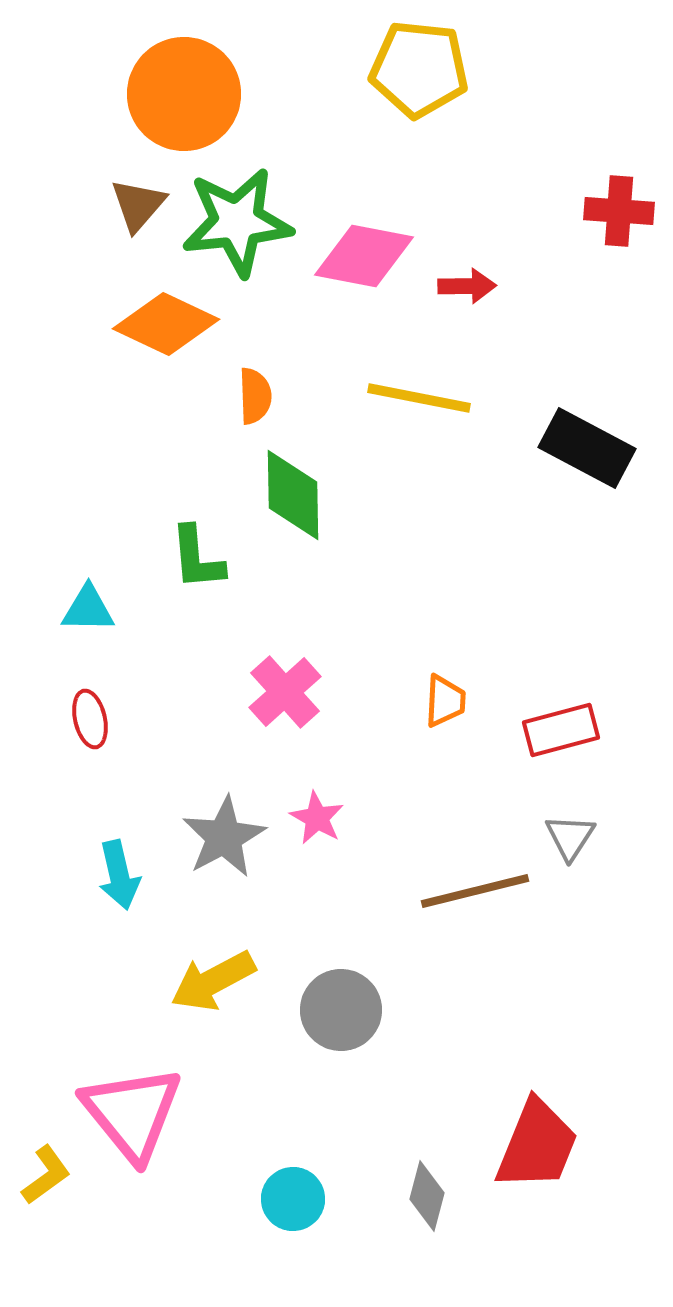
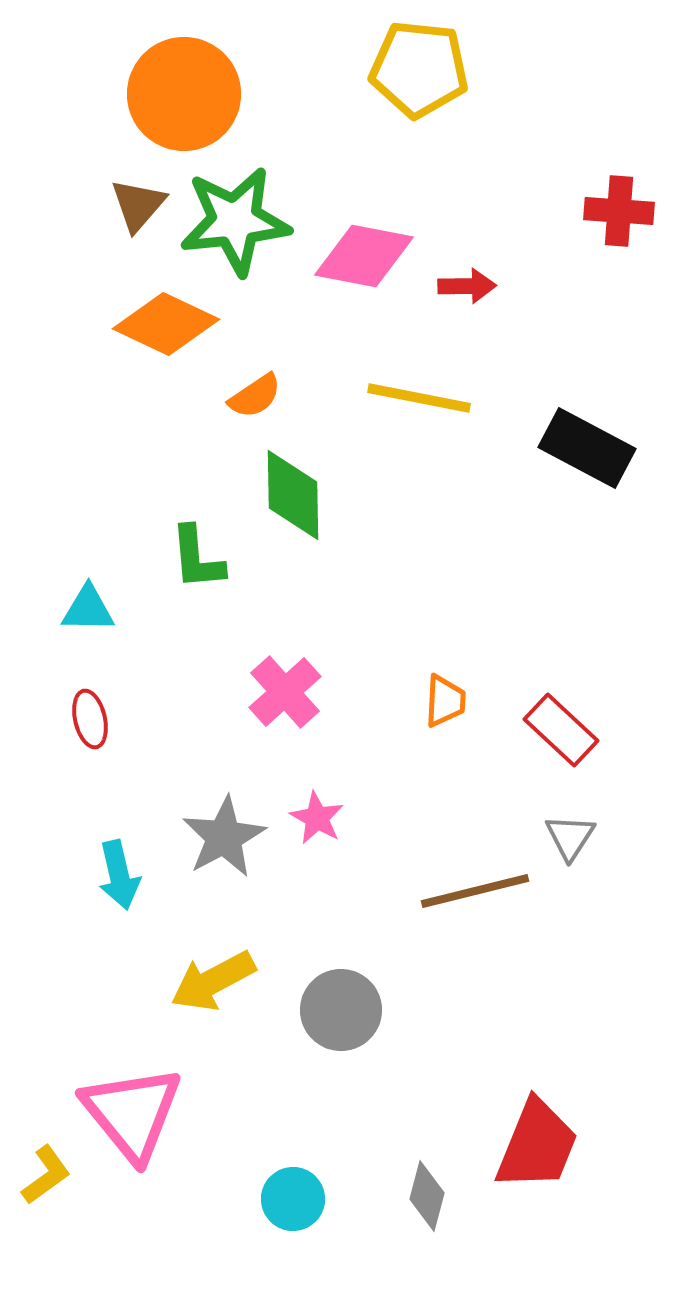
green star: moved 2 px left, 1 px up
orange semicircle: rotated 58 degrees clockwise
red rectangle: rotated 58 degrees clockwise
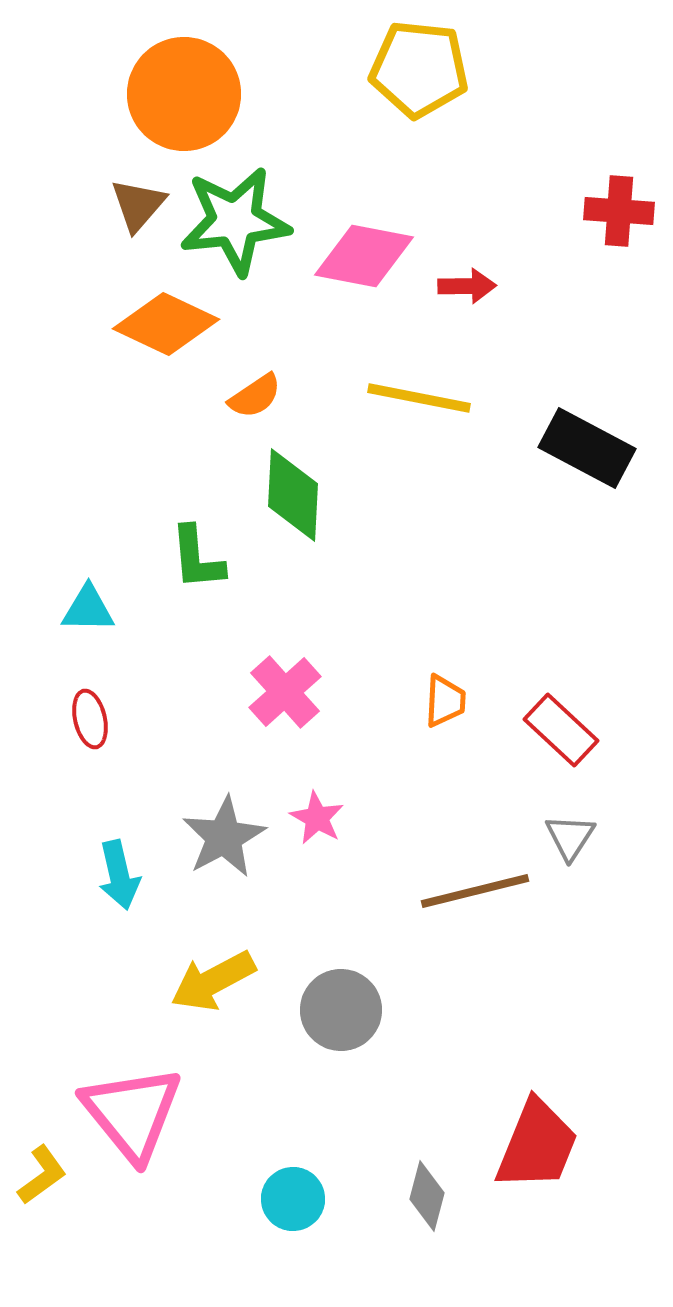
green diamond: rotated 4 degrees clockwise
yellow L-shape: moved 4 px left
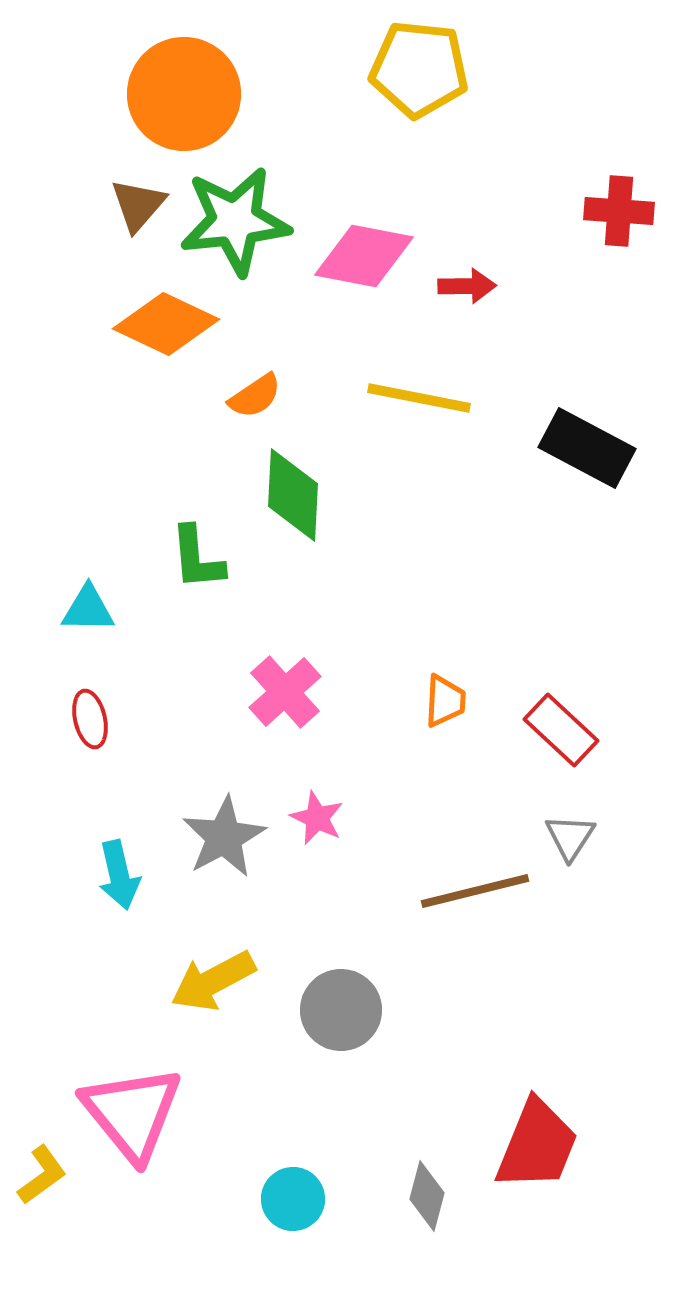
pink star: rotated 4 degrees counterclockwise
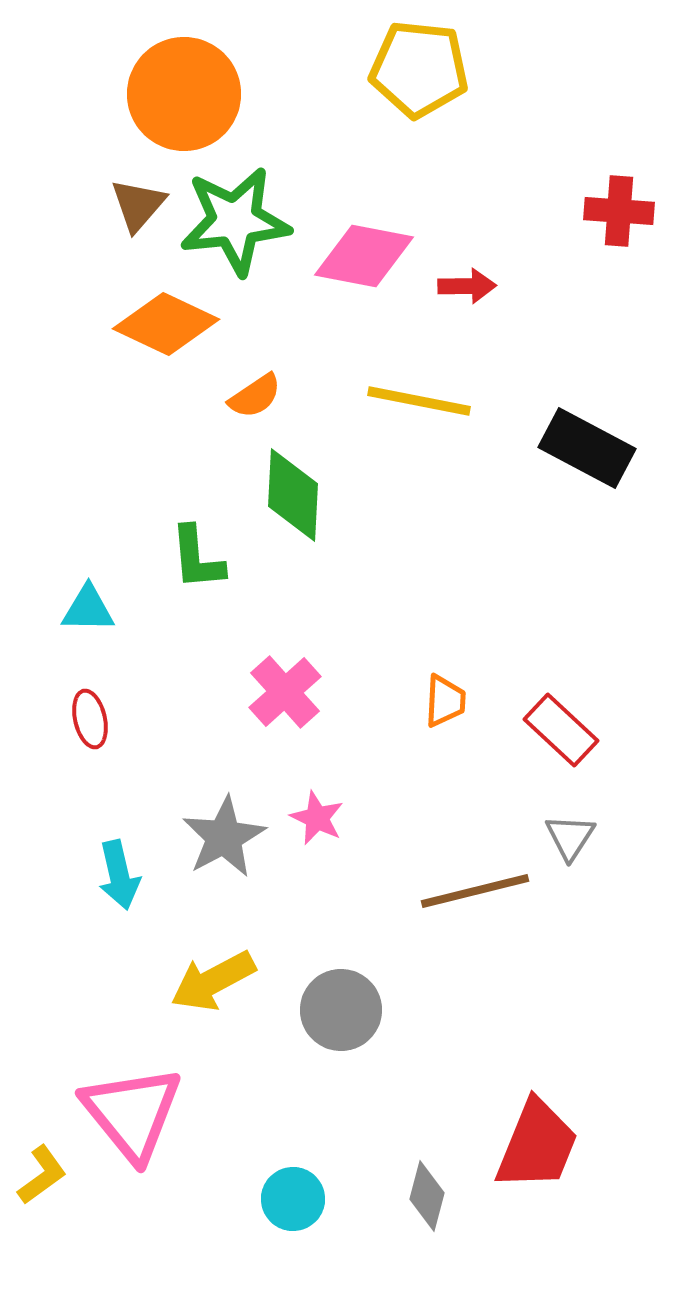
yellow line: moved 3 px down
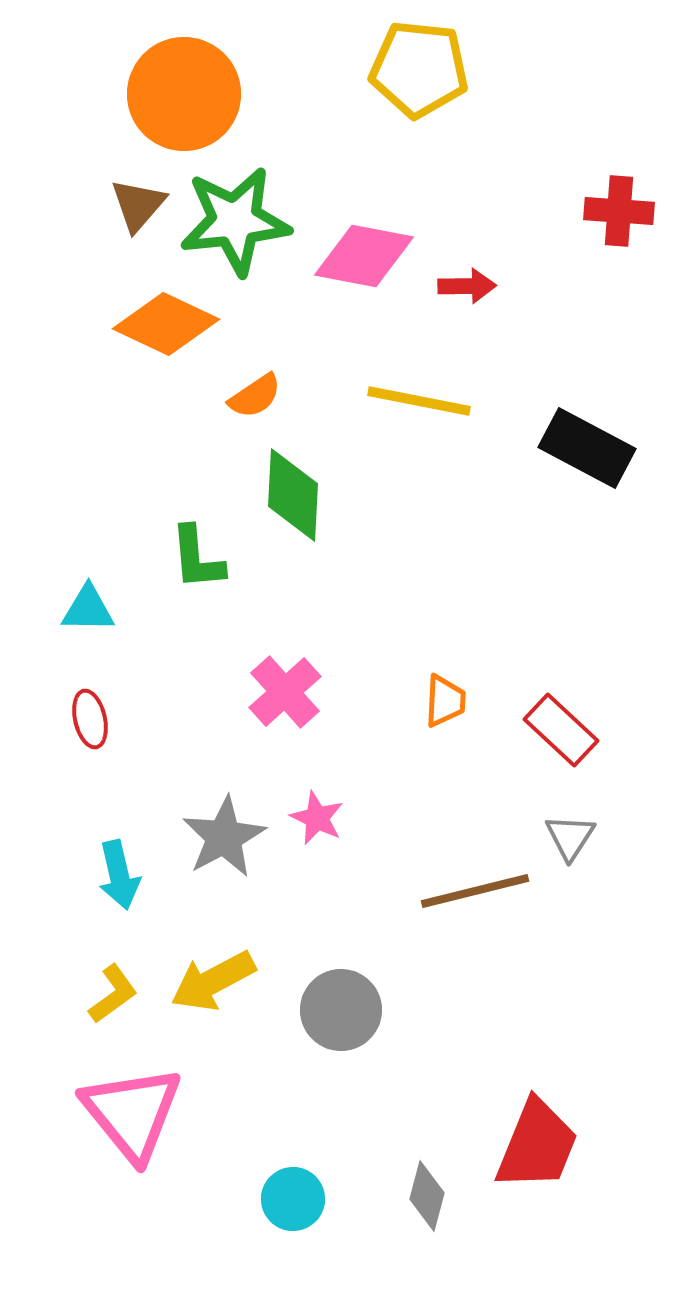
yellow L-shape: moved 71 px right, 181 px up
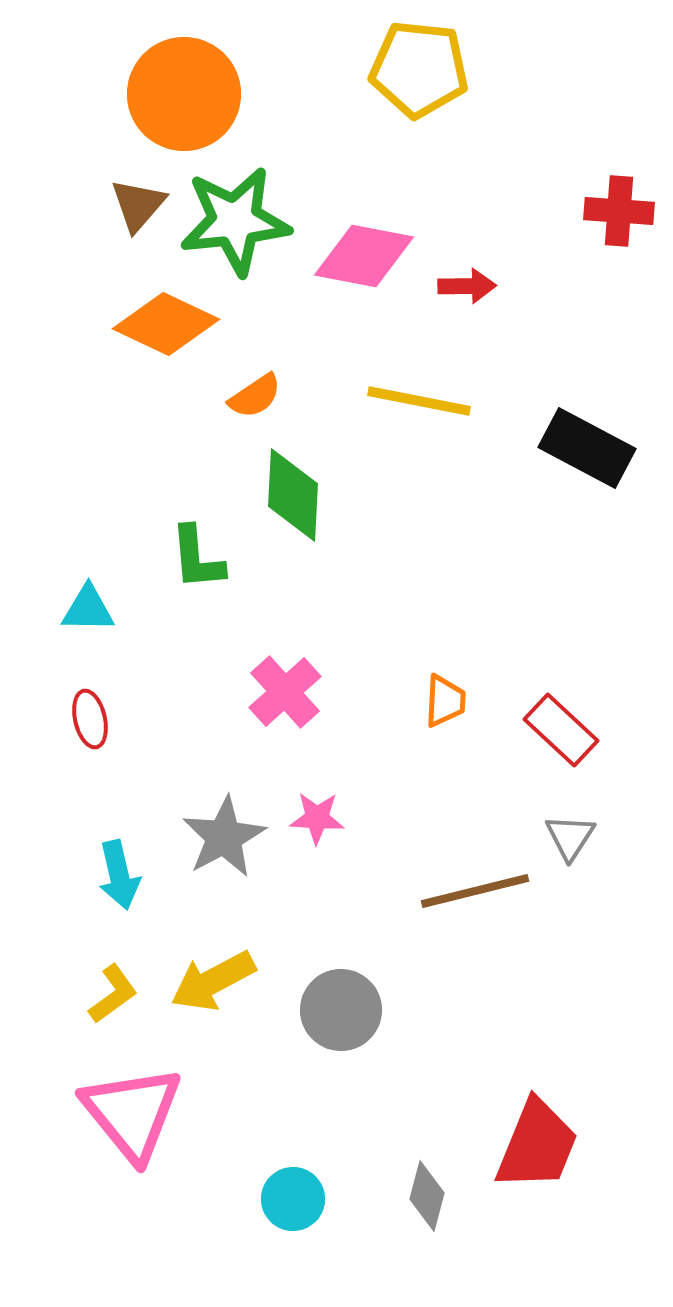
pink star: rotated 22 degrees counterclockwise
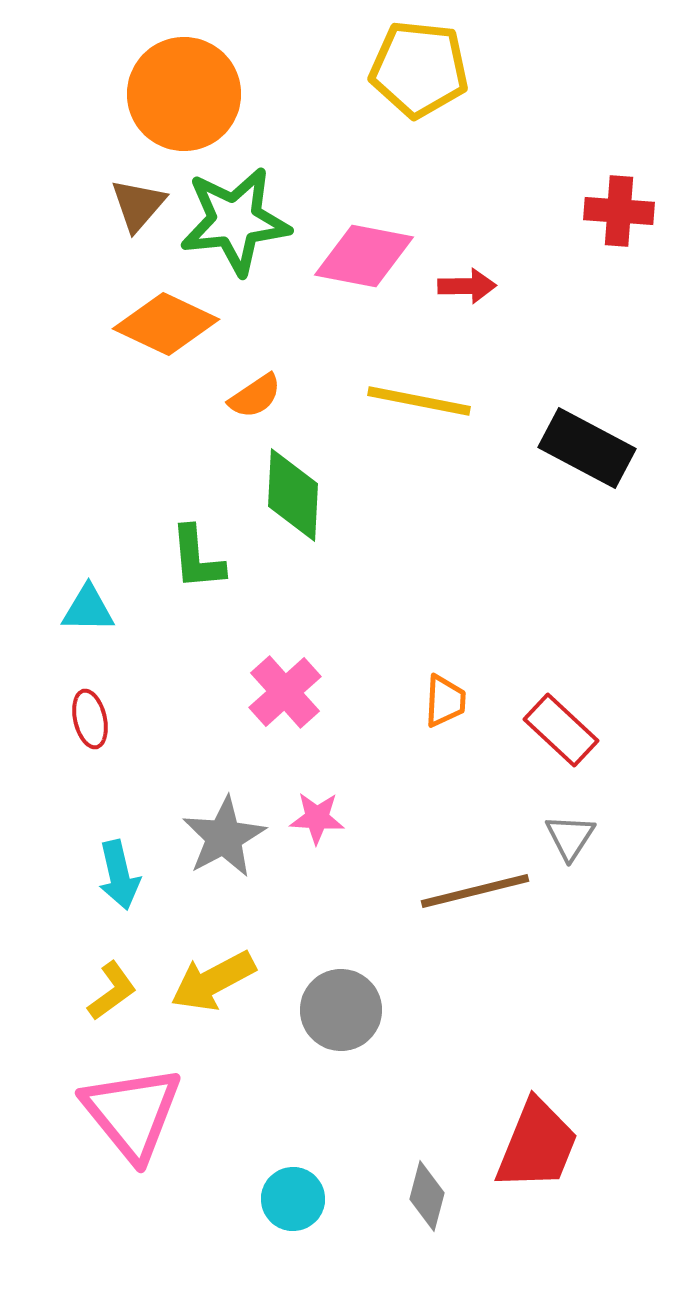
yellow L-shape: moved 1 px left, 3 px up
